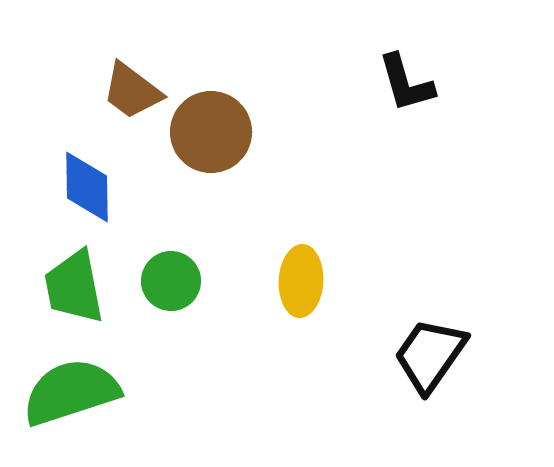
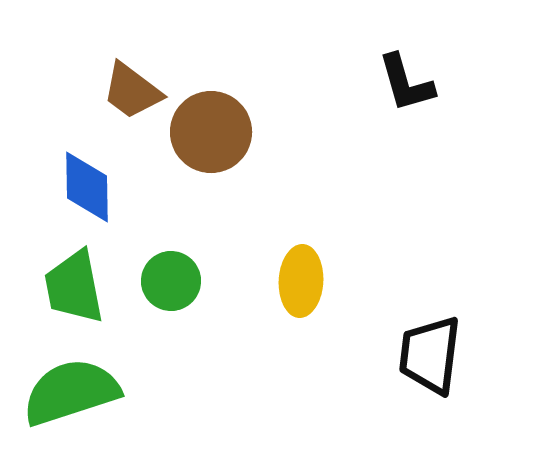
black trapezoid: rotated 28 degrees counterclockwise
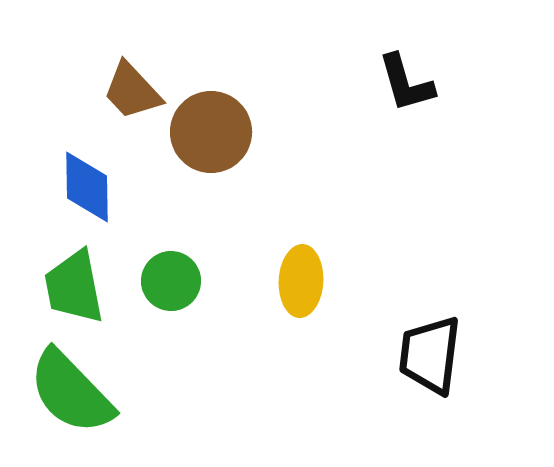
brown trapezoid: rotated 10 degrees clockwise
green semicircle: rotated 116 degrees counterclockwise
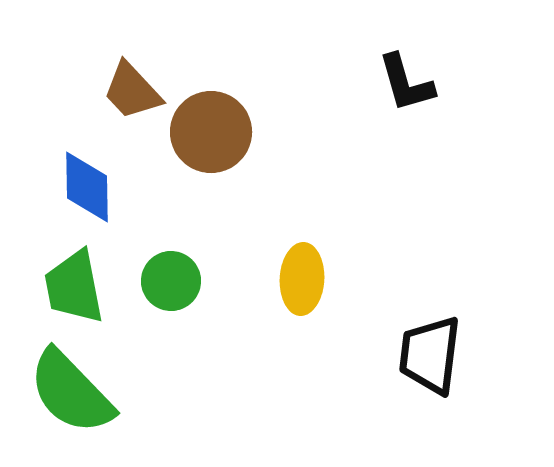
yellow ellipse: moved 1 px right, 2 px up
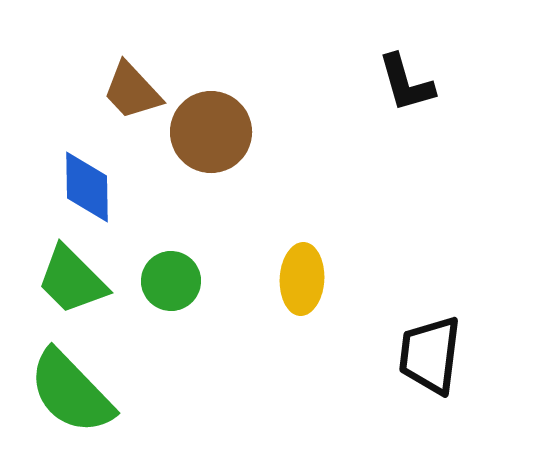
green trapezoid: moved 2 px left, 7 px up; rotated 34 degrees counterclockwise
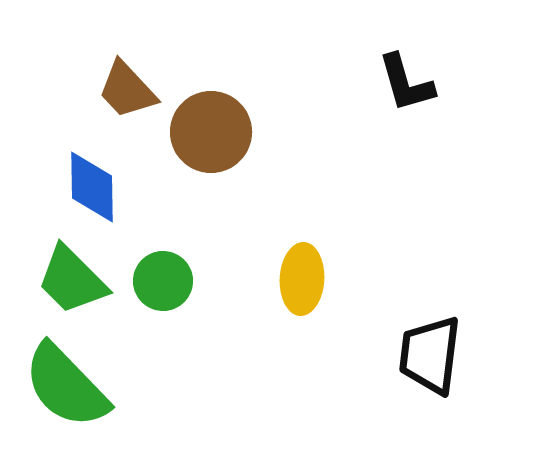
brown trapezoid: moved 5 px left, 1 px up
blue diamond: moved 5 px right
green circle: moved 8 px left
green semicircle: moved 5 px left, 6 px up
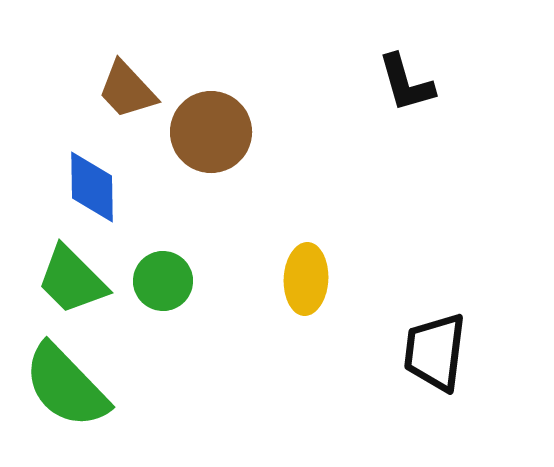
yellow ellipse: moved 4 px right
black trapezoid: moved 5 px right, 3 px up
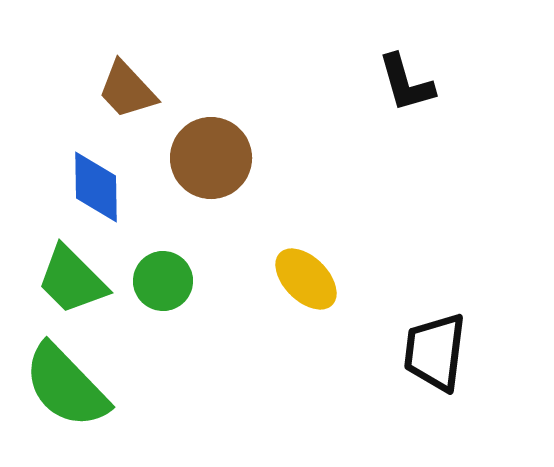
brown circle: moved 26 px down
blue diamond: moved 4 px right
yellow ellipse: rotated 48 degrees counterclockwise
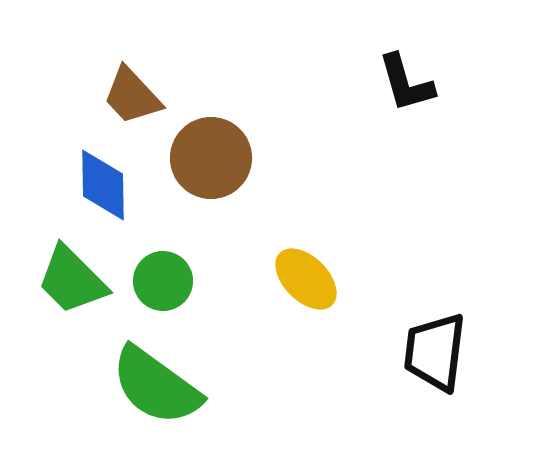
brown trapezoid: moved 5 px right, 6 px down
blue diamond: moved 7 px right, 2 px up
green semicircle: moved 90 px right; rotated 10 degrees counterclockwise
